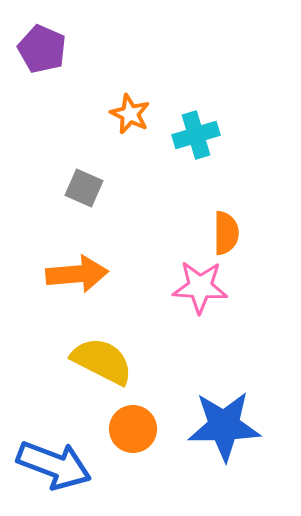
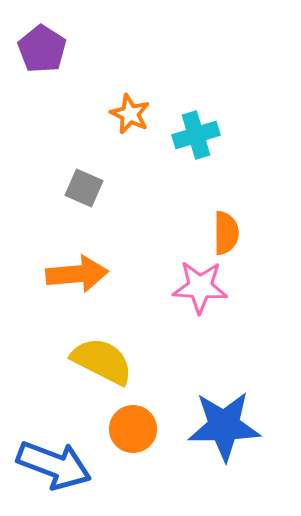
purple pentagon: rotated 9 degrees clockwise
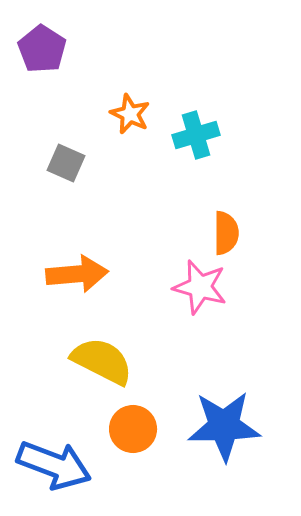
gray square: moved 18 px left, 25 px up
pink star: rotated 12 degrees clockwise
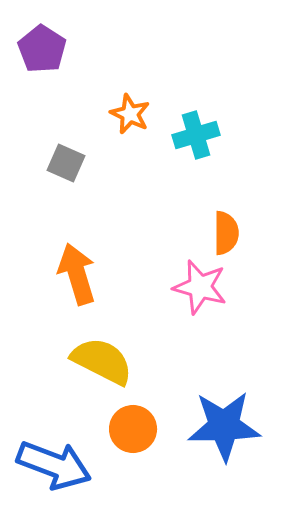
orange arrow: rotated 102 degrees counterclockwise
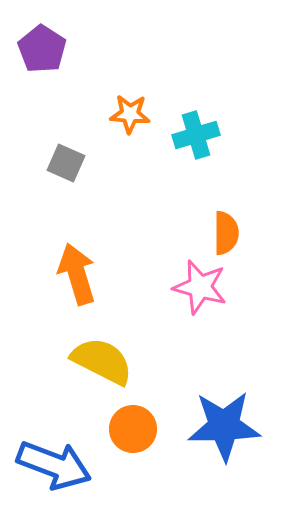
orange star: rotated 21 degrees counterclockwise
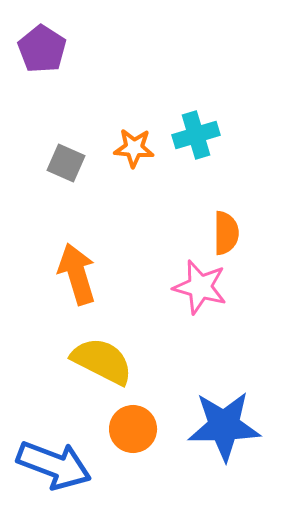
orange star: moved 4 px right, 34 px down
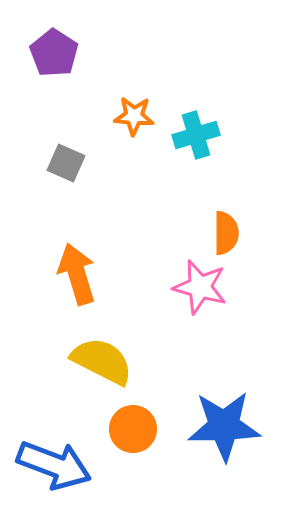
purple pentagon: moved 12 px right, 4 px down
orange star: moved 32 px up
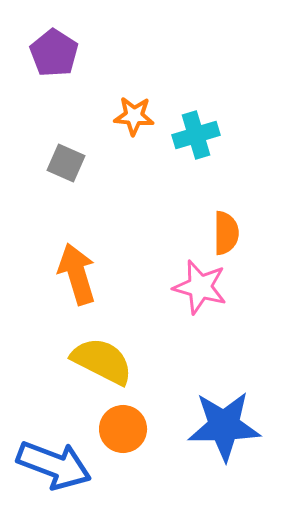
orange circle: moved 10 px left
